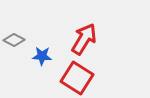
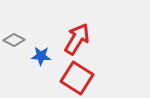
red arrow: moved 7 px left
blue star: moved 1 px left
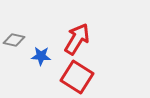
gray diamond: rotated 15 degrees counterclockwise
red square: moved 1 px up
